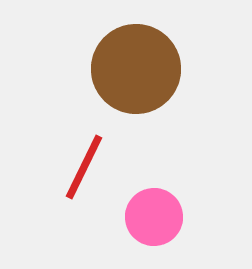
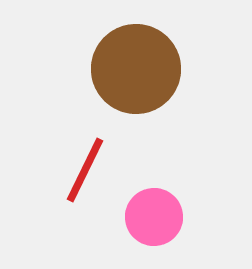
red line: moved 1 px right, 3 px down
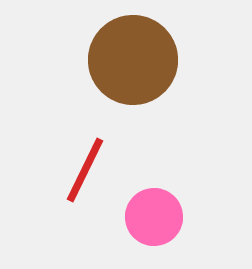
brown circle: moved 3 px left, 9 px up
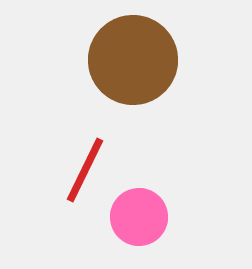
pink circle: moved 15 px left
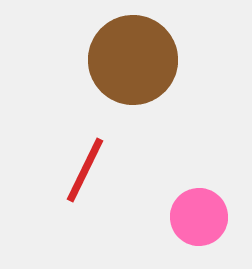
pink circle: moved 60 px right
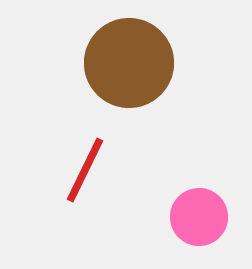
brown circle: moved 4 px left, 3 px down
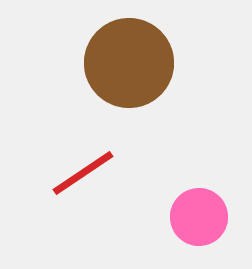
red line: moved 2 px left, 3 px down; rotated 30 degrees clockwise
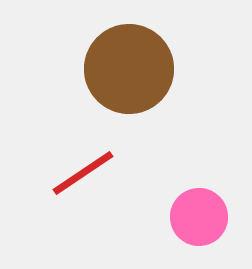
brown circle: moved 6 px down
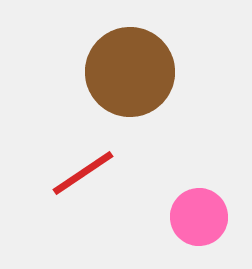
brown circle: moved 1 px right, 3 px down
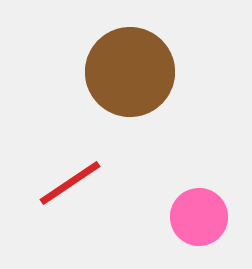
red line: moved 13 px left, 10 px down
